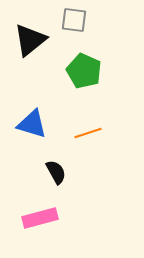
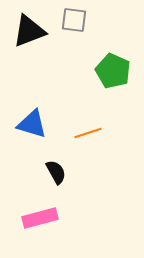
black triangle: moved 1 px left, 9 px up; rotated 18 degrees clockwise
green pentagon: moved 29 px right
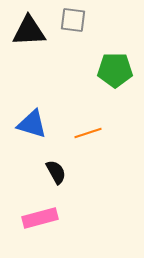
gray square: moved 1 px left
black triangle: rotated 18 degrees clockwise
green pentagon: moved 2 px right, 1 px up; rotated 24 degrees counterclockwise
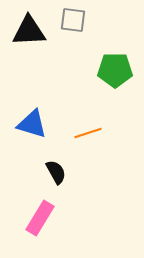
pink rectangle: rotated 44 degrees counterclockwise
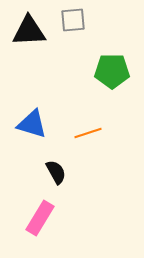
gray square: rotated 12 degrees counterclockwise
green pentagon: moved 3 px left, 1 px down
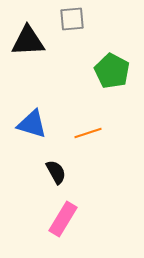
gray square: moved 1 px left, 1 px up
black triangle: moved 1 px left, 10 px down
green pentagon: rotated 28 degrees clockwise
pink rectangle: moved 23 px right, 1 px down
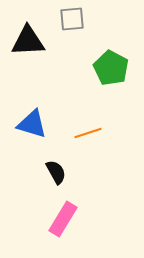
green pentagon: moved 1 px left, 3 px up
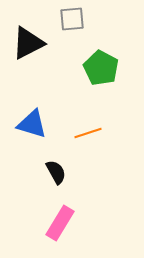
black triangle: moved 2 px down; rotated 24 degrees counterclockwise
green pentagon: moved 10 px left
pink rectangle: moved 3 px left, 4 px down
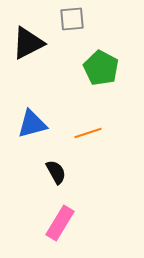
blue triangle: rotated 32 degrees counterclockwise
